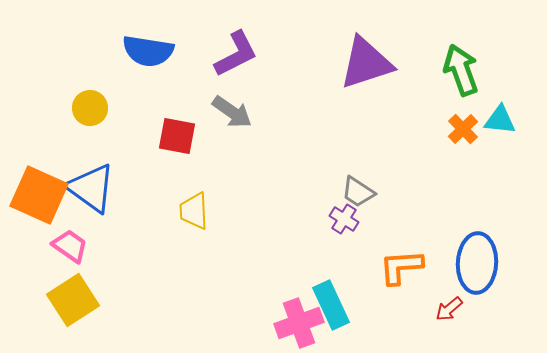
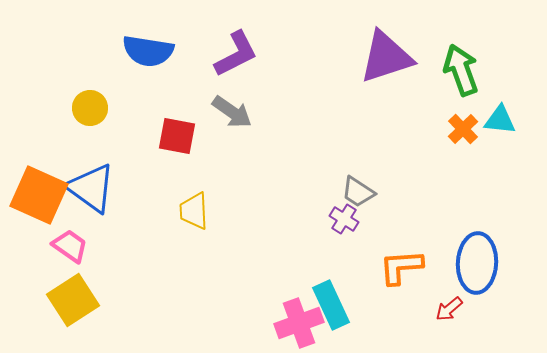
purple triangle: moved 20 px right, 6 px up
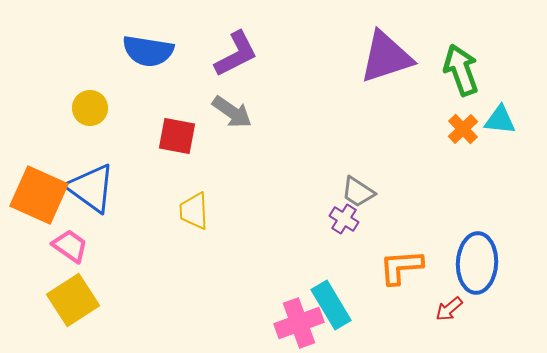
cyan rectangle: rotated 6 degrees counterclockwise
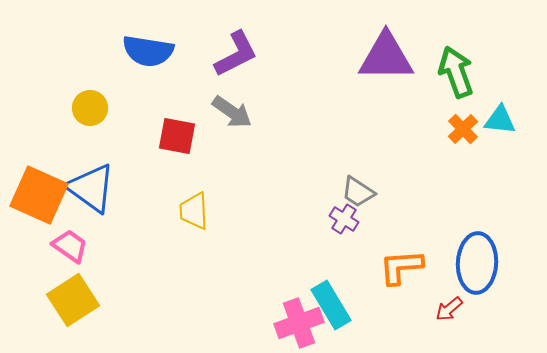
purple triangle: rotated 18 degrees clockwise
green arrow: moved 5 px left, 2 px down
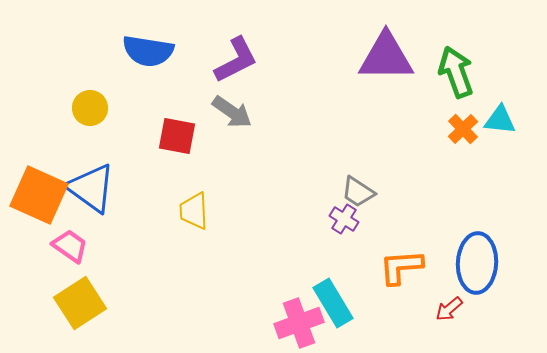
purple L-shape: moved 6 px down
yellow square: moved 7 px right, 3 px down
cyan rectangle: moved 2 px right, 2 px up
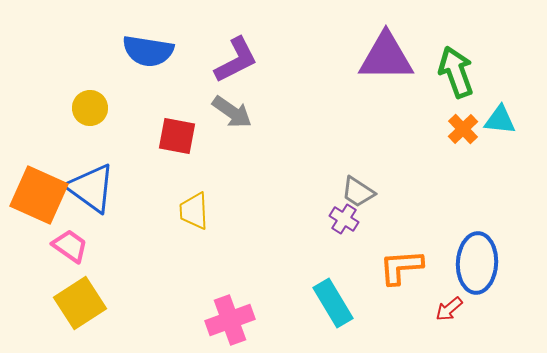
pink cross: moved 69 px left, 3 px up
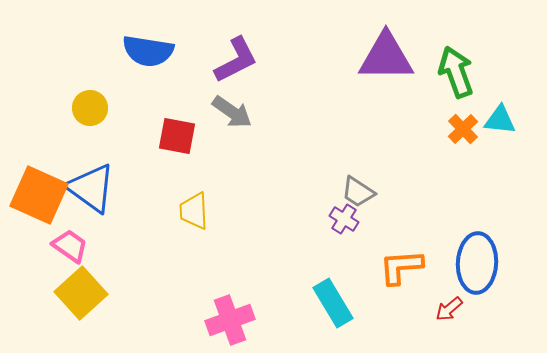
yellow square: moved 1 px right, 10 px up; rotated 9 degrees counterclockwise
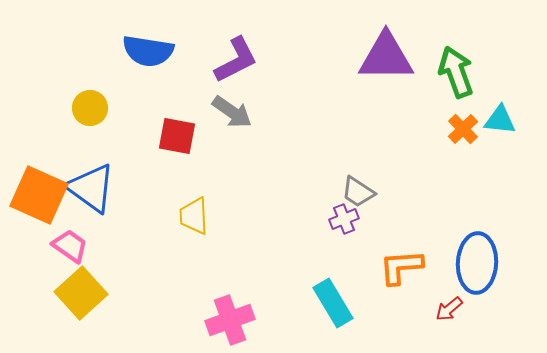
yellow trapezoid: moved 5 px down
purple cross: rotated 36 degrees clockwise
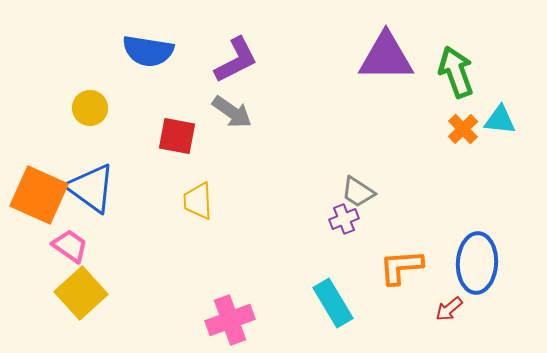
yellow trapezoid: moved 4 px right, 15 px up
